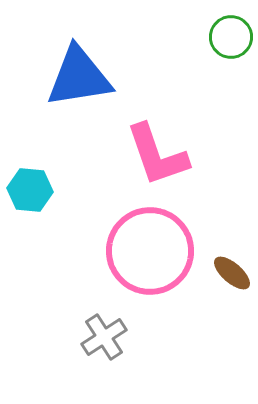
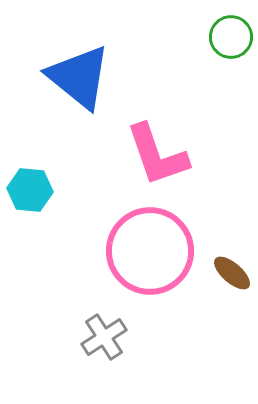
blue triangle: rotated 48 degrees clockwise
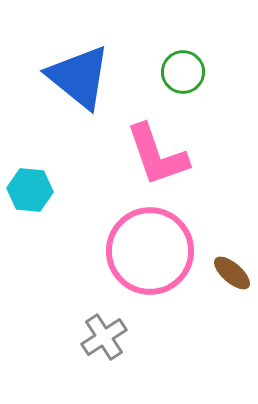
green circle: moved 48 px left, 35 px down
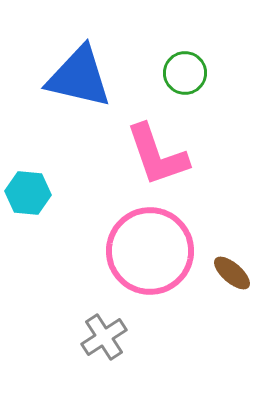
green circle: moved 2 px right, 1 px down
blue triangle: rotated 26 degrees counterclockwise
cyan hexagon: moved 2 px left, 3 px down
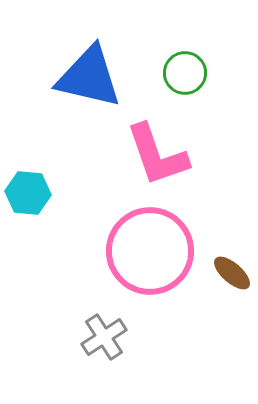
blue triangle: moved 10 px right
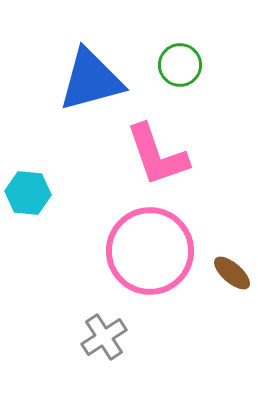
green circle: moved 5 px left, 8 px up
blue triangle: moved 2 px right, 3 px down; rotated 28 degrees counterclockwise
